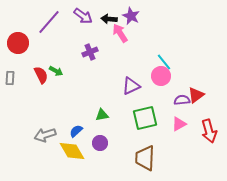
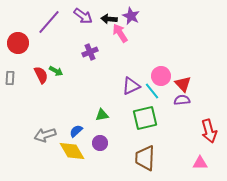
cyan line: moved 12 px left, 29 px down
red triangle: moved 13 px left, 11 px up; rotated 36 degrees counterclockwise
pink triangle: moved 21 px right, 39 px down; rotated 28 degrees clockwise
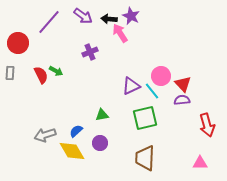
gray rectangle: moved 5 px up
red arrow: moved 2 px left, 6 px up
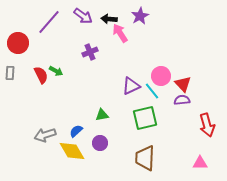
purple star: moved 9 px right; rotated 18 degrees clockwise
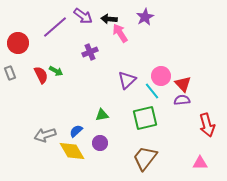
purple star: moved 5 px right, 1 px down
purple line: moved 6 px right, 5 px down; rotated 8 degrees clockwise
gray rectangle: rotated 24 degrees counterclockwise
purple triangle: moved 4 px left, 6 px up; rotated 18 degrees counterclockwise
brown trapezoid: rotated 36 degrees clockwise
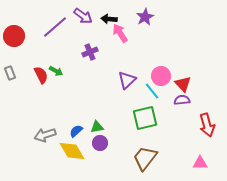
red circle: moved 4 px left, 7 px up
green triangle: moved 5 px left, 12 px down
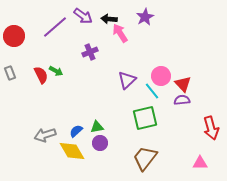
red arrow: moved 4 px right, 3 px down
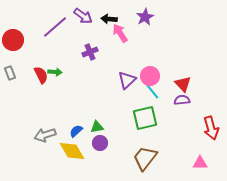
red circle: moved 1 px left, 4 px down
green arrow: moved 1 px left, 1 px down; rotated 24 degrees counterclockwise
pink circle: moved 11 px left
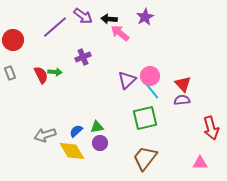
pink arrow: rotated 18 degrees counterclockwise
purple cross: moved 7 px left, 5 px down
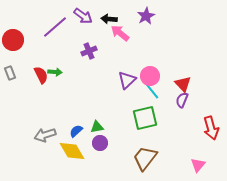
purple star: moved 1 px right, 1 px up
purple cross: moved 6 px right, 6 px up
purple semicircle: rotated 63 degrees counterclockwise
pink triangle: moved 2 px left, 2 px down; rotated 49 degrees counterclockwise
